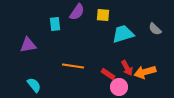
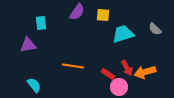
cyan rectangle: moved 14 px left, 1 px up
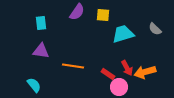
purple triangle: moved 13 px right, 6 px down; rotated 18 degrees clockwise
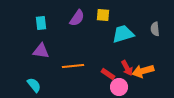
purple semicircle: moved 6 px down
gray semicircle: rotated 40 degrees clockwise
orange line: rotated 15 degrees counterclockwise
orange arrow: moved 2 px left, 1 px up
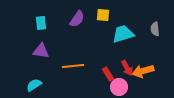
purple semicircle: moved 1 px down
red rectangle: rotated 24 degrees clockwise
cyan semicircle: rotated 84 degrees counterclockwise
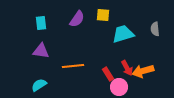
cyan semicircle: moved 5 px right
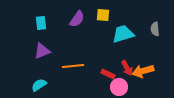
purple triangle: moved 1 px right; rotated 30 degrees counterclockwise
red rectangle: rotated 32 degrees counterclockwise
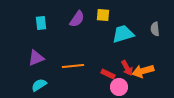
purple triangle: moved 6 px left, 7 px down
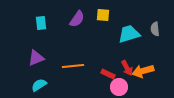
cyan trapezoid: moved 6 px right
